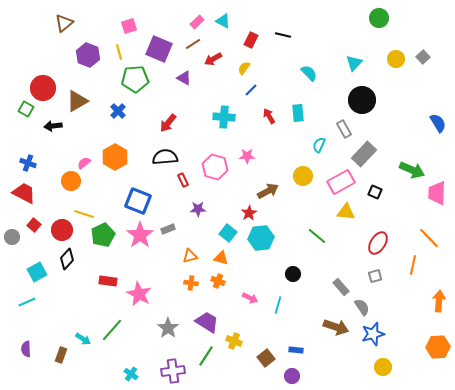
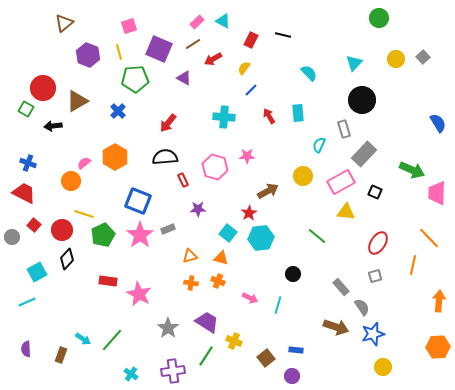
gray rectangle at (344, 129): rotated 12 degrees clockwise
green line at (112, 330): moved 10 px down
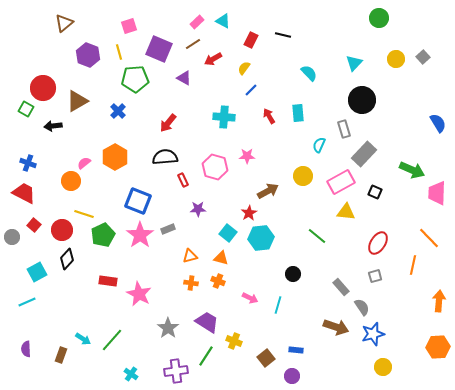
purple cross at (173, 371): moved 3 px right
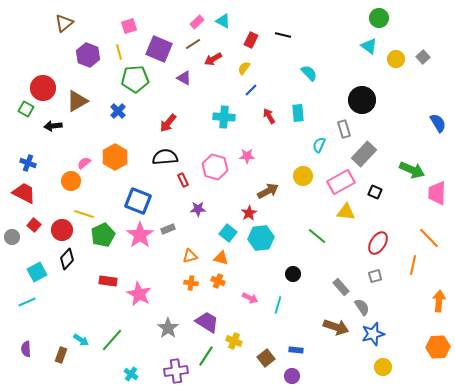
cyan triangle at (354, 63): moved 15 px right, 17 px up; rotated 36 degrees counterclockwise
cyan arrow at (83, 339): moved 2 px left, 1 px down
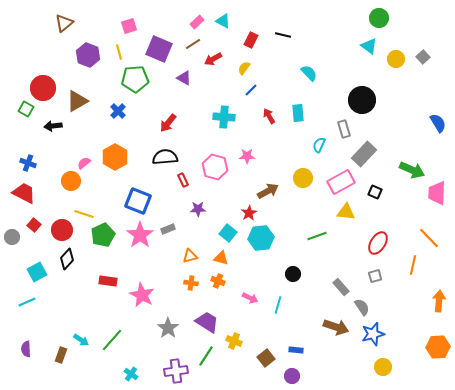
yellow circle at (303, 176): moved 2 px down
green line at (317, 236): rotated 60 degrees counterclockwise
pink star at (139, 294): moved 3 px right, 1 px down
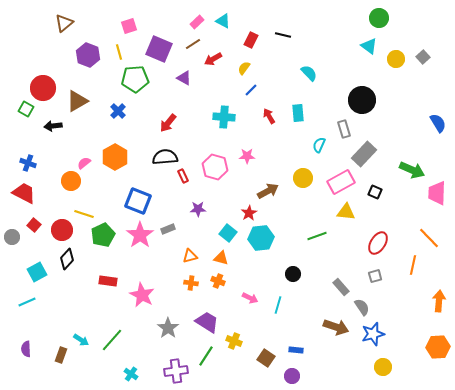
red rectangle at (183, 180): moved 4 px up
brown square at (266, 358): rotated 18 degrees counterclockwise
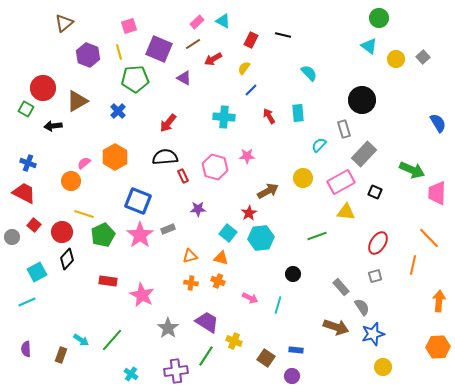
cyan semicircle at (319, 145): rotated 21 degrees clockwise
red circle at (62, 230): moved 2 px down
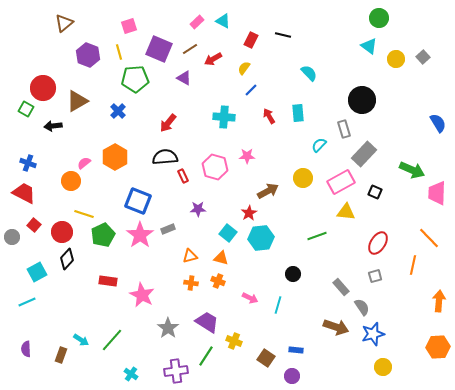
brown line at (193, 44): moved 3 px left, 5 px down
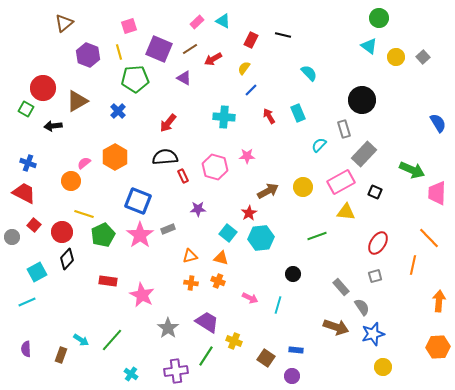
yellow circle at (396, 59): moved 2 px up
cyan rectangle at (298, 113): rotated 18 degrees counterclockwise
yellow circle at (303, 178): moved 9 px down
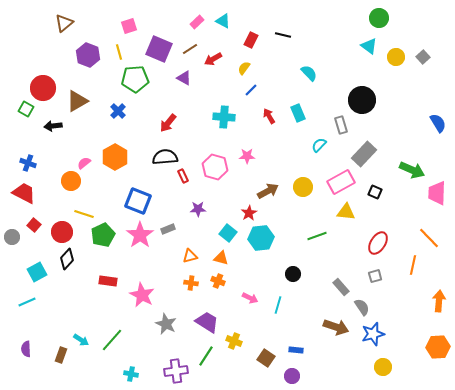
gray rectangle at (344, 129): moved 3 px left, 4 px up
gray star at (168, 328): moved 2 px left, 4 px up; rotated 10 degrees counterclockwise
cyan cross at (131, 374): rotated 24 degrees counterclockwise
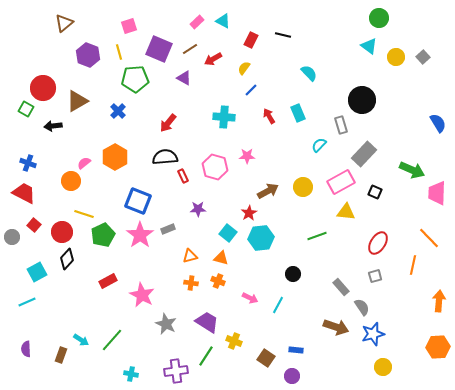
red rectangle at (108, 281): rotated 36 degrees counterclockwise
cyan line at (278, 305): rotated 12 degrees clockwise
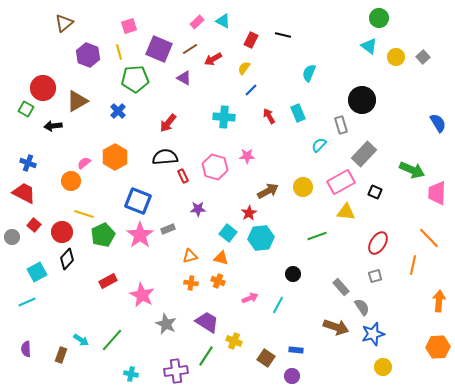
cyan semicircle at (309, 73): rotated 114 degrees counterclockwise
pink arrow at (250, 298): rotated 49 degrees counterclockwise
